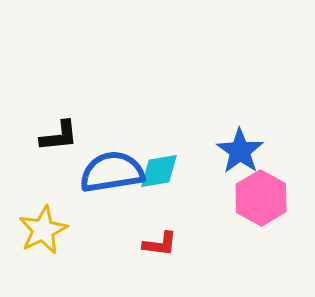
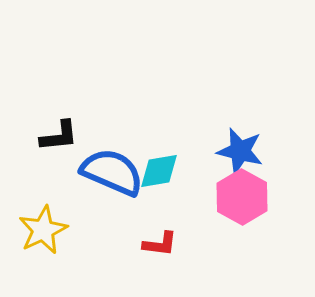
blue star: rotated 21 degrees counterclockwise
blue semicircle: rotated 32 degrees clockwise
pink hexagon: moved 19 px left, 1 px up
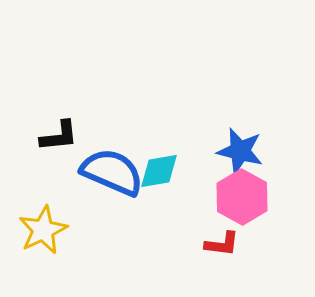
red L-shape: moved 62 px right
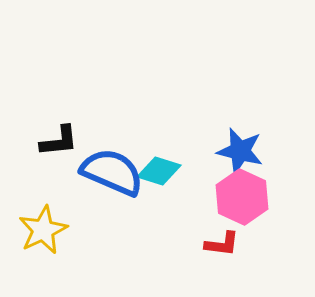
black L-shape: moved 5 px down
cyan diamond: rotated 27 degrees clockwise
pink hexagon: rotated 4 degrees counterclockwise
